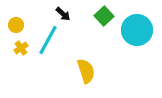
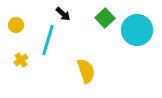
green square: moved 1 px right, 2 px down
cyan line: rotated 12 degrees counterclockwise
yellow cross: moved 12 px down
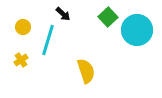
green square: moved 3 px right, 1 px up
yellow circle: moved 7 px right, 2 px down
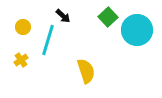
black arrow: moved 2 px down
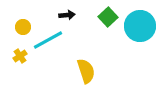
black arrow: moved 4 px right, 1 px up; rotated 49 degrees counterclockwise
cyan circle: moved 3 px right, 4 px up
cyan line: rotated 44 degrees clockwise
yellow cross: moved 1 px left, 4 px up
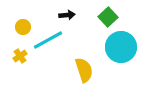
cyan circle: moved 19 px left, 21 px down
yellow semicircle: moved 2 px left, 1 px up
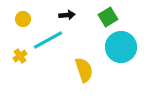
green square: rotated 12 degrees clockwise
yellow circle: moved 8 px up
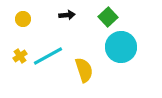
green square: rotated 12 degrees counterclockwise
cyan line: moved 16 px down
